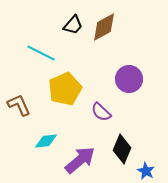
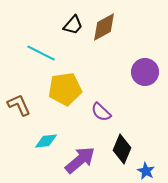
purple circle: moved 16 px right, 7 px up
yellow pentagon: rotated 16 degrees clockwise
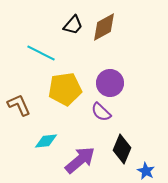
purple circle: moved 35 px left, 11 px down
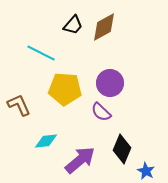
yellow pentagon: rotated 12 degrees clockwise
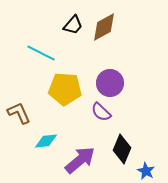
brown L-shape: moved 8 px down
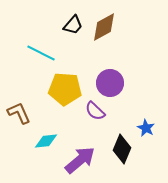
purple semicircle: moved 6 px left, 1 px up
blue star: moved 43 px up
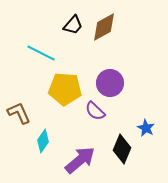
cyan diamond: moved 3 px left; rotated 50 degrees counterclockwise
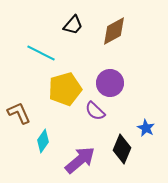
brown diamond: moved 10 px right, 4 px down
yellow pentagon: rotated 20 degrees counterclockwise
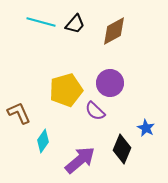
black trapezoid: moved 2 px right, 1 px up
cyan line: moved 31 px up; rotated 12 degrees counterclockwise
yellow pentagon: moved 1 px right, 1 px down
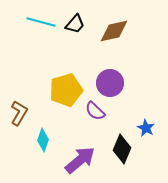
brown diamond: rotated 16 degrees clockwise
brown L-shape: rotated 55 degrees clockwise
cyan diamond: moved 1 px up; rotated 15 degrees counterclockwise
